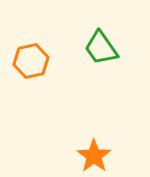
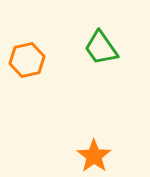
orange hexagon: moved 4 px left, 1 px up
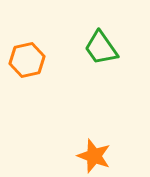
orange star: rotated 16 degrees counterclockwise
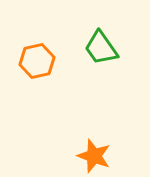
orange hexagon: moved 10 px right, 1 px down
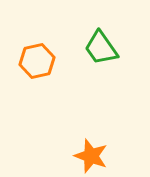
orange star: moved 3 px left
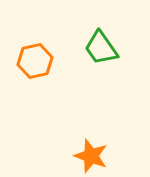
orange hexagon: moved 2 px left
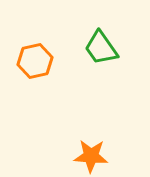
orange star: rotated 16 degrees counterclockwise
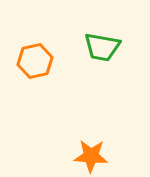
green trapezoid: moved 1 px right, 1 px up; rotated 45 degrees counterclockwise
